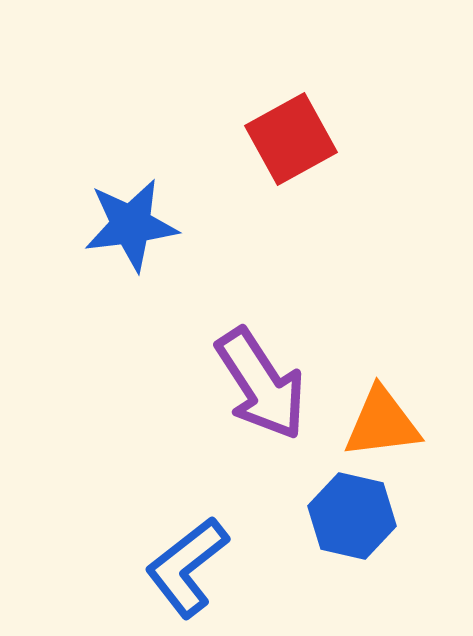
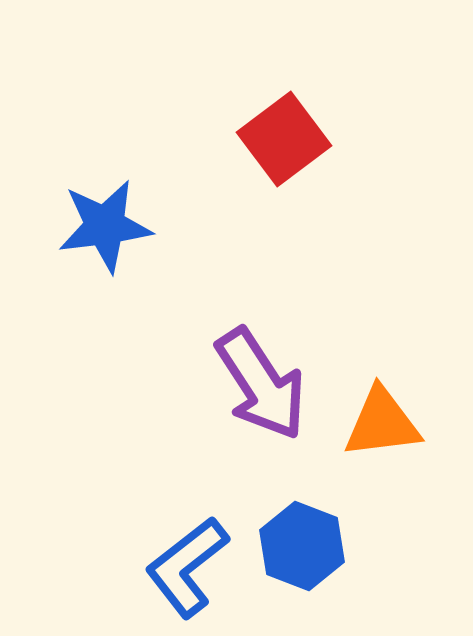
red square: moved 7 px left; rotated 8 degrees counterclockwise
blue star: moved 26 px left, 1 px down
blue hexagon: moved 50 px left, 30 px down; rotated 8 degrees clockwise
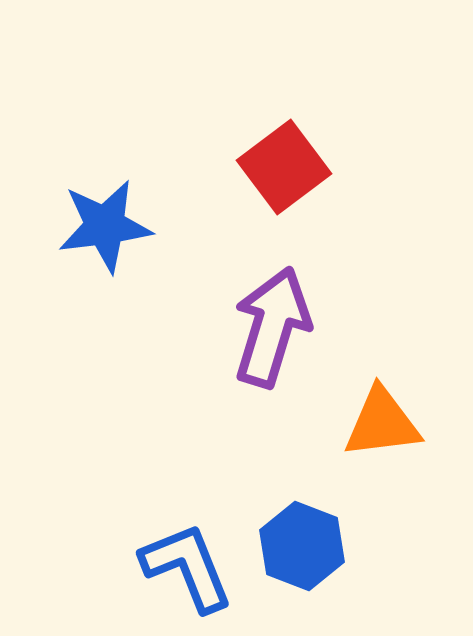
red square: moved 28 px down
purple arrow: moved 11 px right, 57 px up; rotated 130 degrees counterclockwise
blue L-shape: rotated 106 degrees clockwise
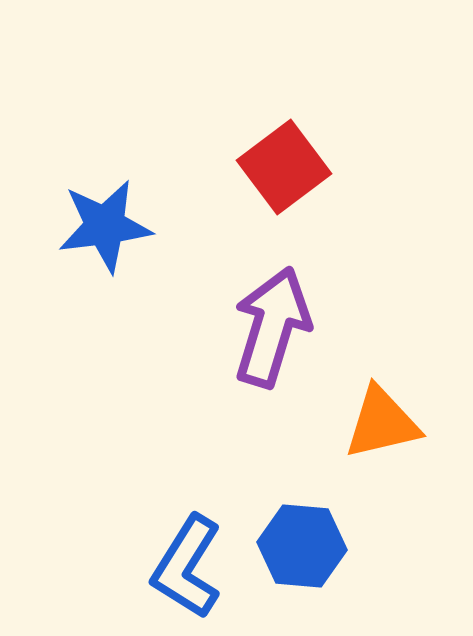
orange triangle: rotated 6 degrees counterclockwise
blue hexagon: rotated 16 degrees counterclockwise
blue L-shape: rotated 126 degrees counterclockwise
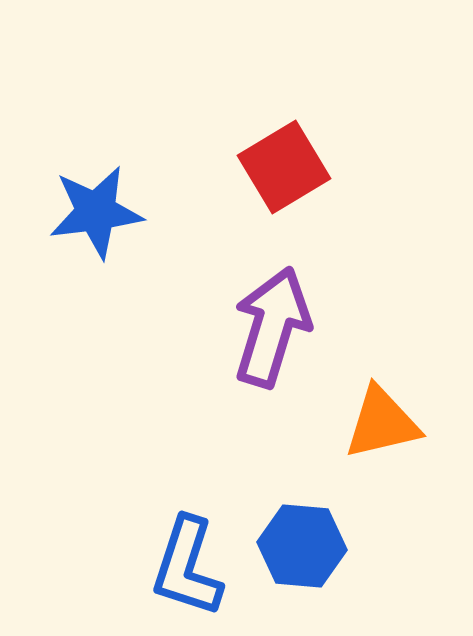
red square: rotated 6 degrees clockwise
blue star: moved 9 px left, 14 px up
blue L-shape: rotated 14 degrees counterclockwise
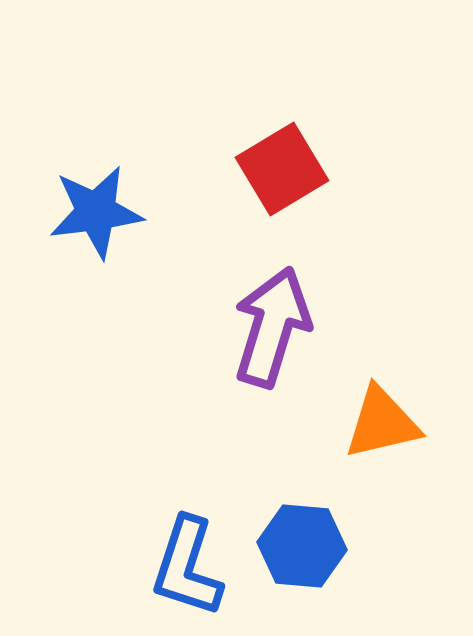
red square: moved 2 px left, 2 px down
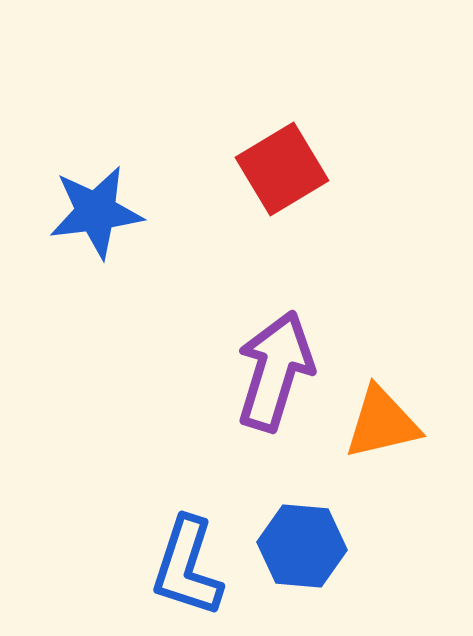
purple arrow: moved 3 px right, 44 px down
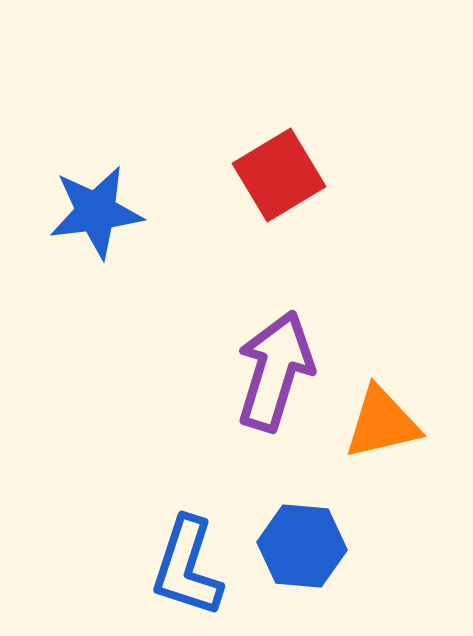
red square: moved 3 px left, 6 px down
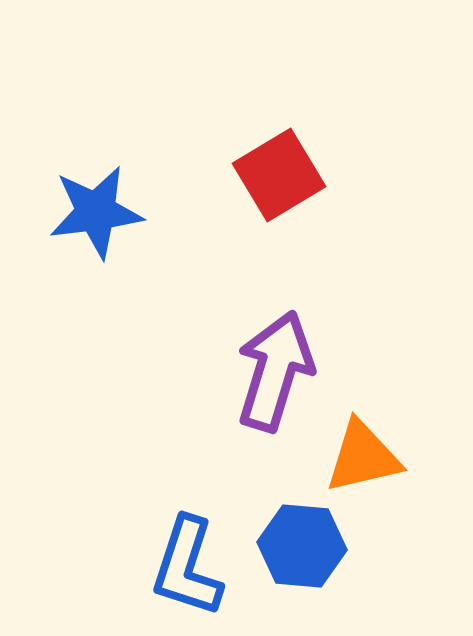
orange triangle: moved 19 px left, 34 px down
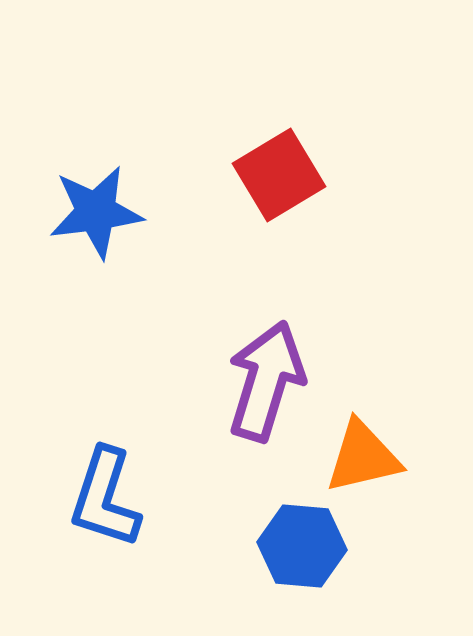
purple arrow: moved 9 px left, 10 px down
blue L-shape: moved 82 px left, 69 px up
